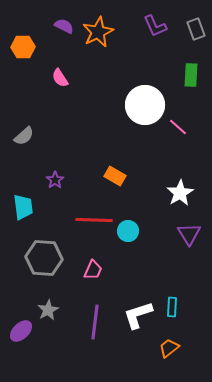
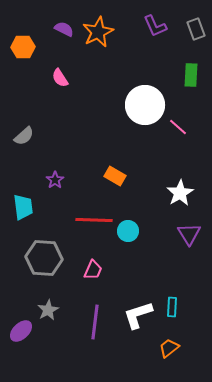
purple semicircle: moved 3 px down
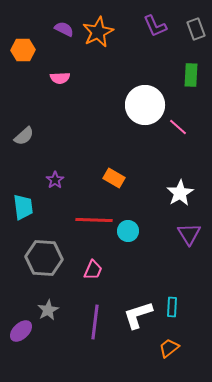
orange hexagon: moved 3 px down
pink semicircle: rotated 60 degrees counterclockwise
orange rectangle: moved 1 px left, 2 px down
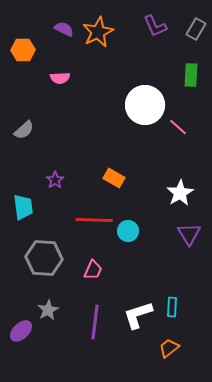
gray rectangle: rotated 50 degrees clockwise
gray semicircle: moved 6 px up
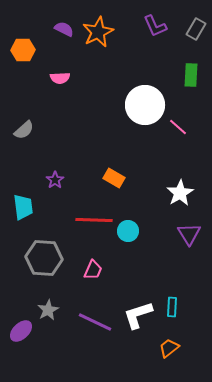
purple line: rotated 72 degrees counterclockwise
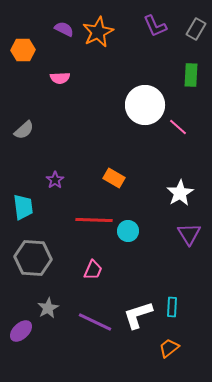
gray hexagon: moved 11 px left
gray star: moved 2 px up
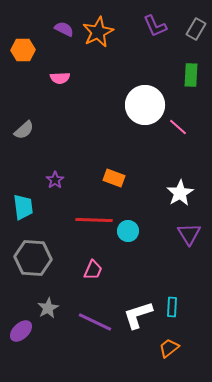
orange rectangle: rotated 10 degrees counterclockwise
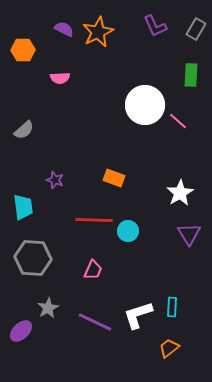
pink line: moved 6 px up
purple star: rotated 18 degrees counterclockwise
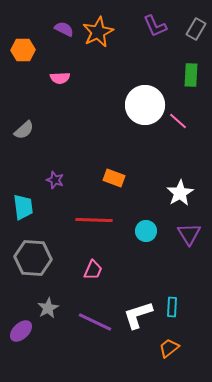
cyan circle: moved 18 px right
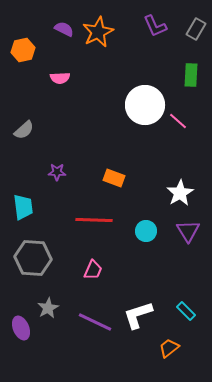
orange hexagon: rotated 10 degrees counterclockwise
purple star: moved 2 px right, 8 px up; rotated 18 degrees counterclockwise
purple triangle: moved 1 px left, 3 px up
cyan rectangle: moved 14 px right, 4 px down; rotated 48 degrees counterclockwise
purple ellipse: moved 3 px up; rotated 70 degrees counterclockwise
